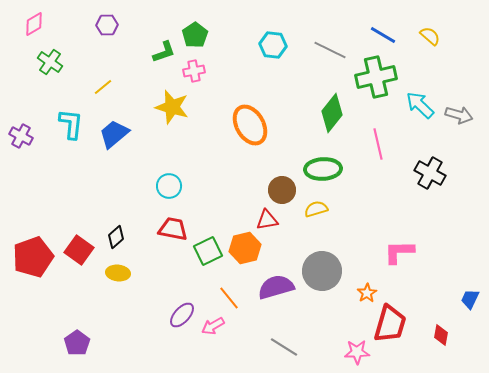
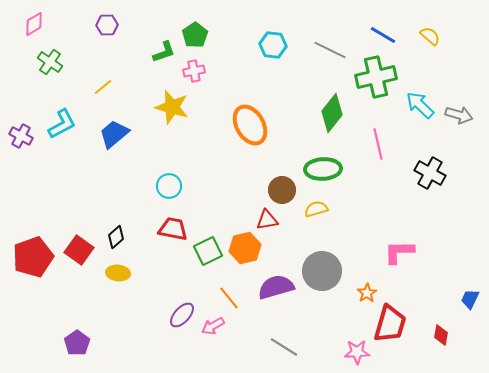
cyan L-shape at (71, 124): moved 9 px left; rotated 56 degrees clockwise
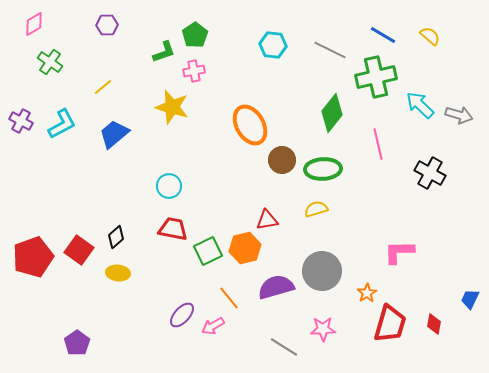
purple cross at (21, 136): moved 15 px up
brown circle at (282, 190): moved 30 px up
red diamond at (441, 335): moved 7 px left, 11 px up
pink star at (357, 352): moved 34 px left, 23 px up
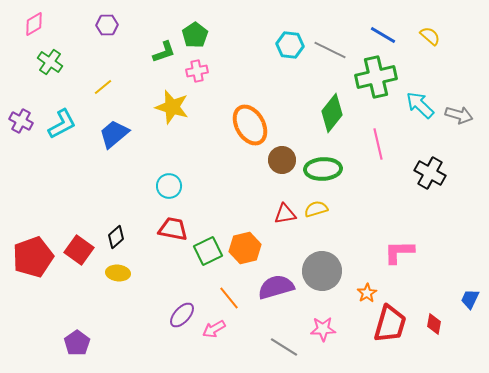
cyan hexagon at (273, 45): moved 17 px right
pink cross at (194, 71): moved 3 px right
red triangle at (267, 220): moved 18 px right, 6 px up
pink arrow at (213, 326): moved 1 px right, 3 px down
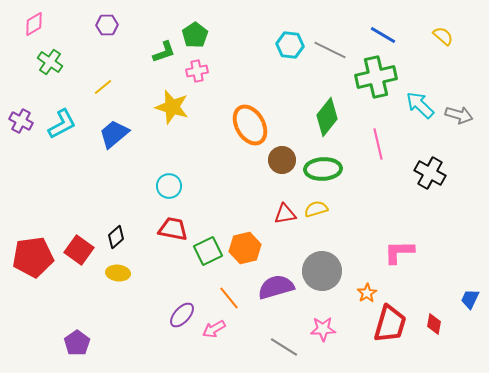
yellow semicircle at (430, 36): moved 13 px right
green diamond at (332, 113): moved 5 px left, 4 px down
red pentagon at (33, 257): rotated 12 degrees clockwise
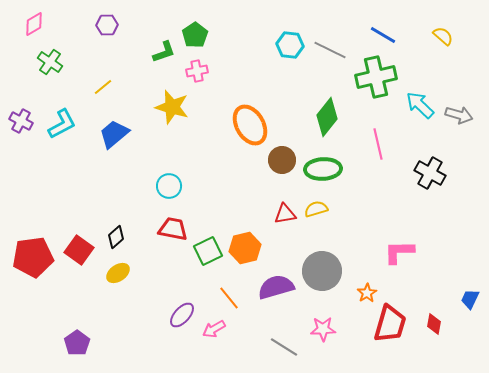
yellow ellipse at (118, 273): rotated 40 degrees counterclockwise
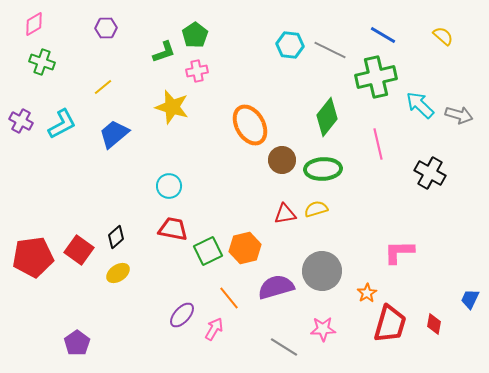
purple hexagon at (107, 25): moved 1 px left, 3 px down
green cross at (50, 62): moved 8 px left; rotated 15 degrees counterclockwise
pink arrow at (214, 329): rotated 150 degrees clockwise
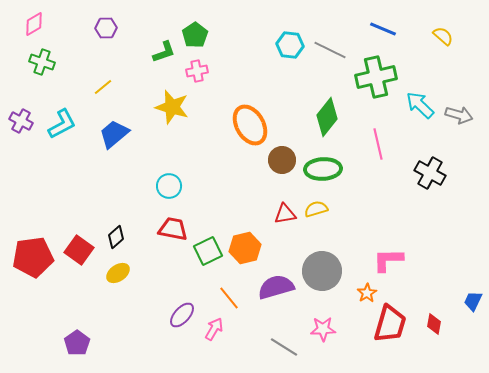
blue line at (383, 35): moved 6 px up; rotated 8 degrees counterclockwise
pink L-shape at (399, 252): moved 11 px left, 8 px down
blue trapezoid at (470, 299): moved 3 px right, 2 px down
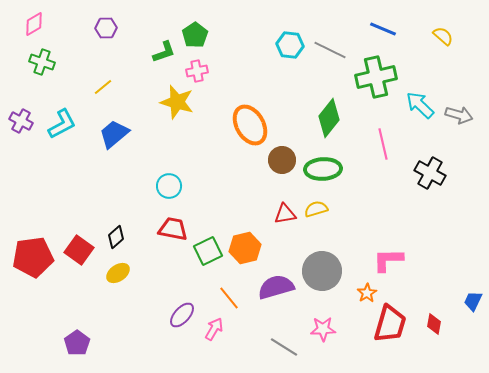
yellow star at (172, 107): moved 5 px right, 5 px up
green diamond at (327, 117): moved 2 px right, 1 px down
pink line at (378, 144): moved 5 px right
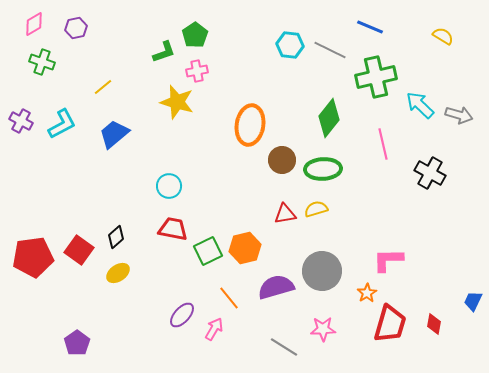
purple hexagon at (106, 28): moved 30 px left; rotated 10 degrees counterclockwise
blue line at (383, 29): moved 13 px left, 2 px up
yellow semicircle at (443, 36): rotated 10 degrees counterclockwise
orange ellipse at (250, 125): rotated 39 degrees clockwise
